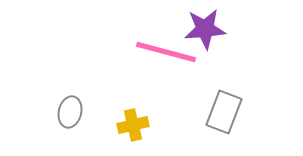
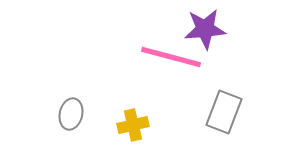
pink line: moved 5 px right, 5 px down
gray ellipse: moved 1 px right, 2 px down
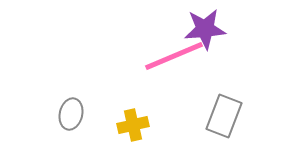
pink line: moved 3 px right, 1 px up; rotated 38 degrees counterclockwise
gray rectangle: moved 4 px down
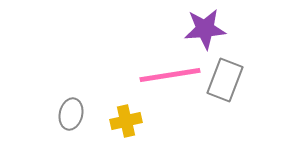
pink line: moved 4 px left, 19 px down; rotated 14 degrees clockwise
gray rectangle: moved 1 px right, 36 px up
yellow cross: moved 7 px left, 4 px up
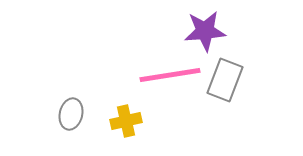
purple star: moved 2 px down
